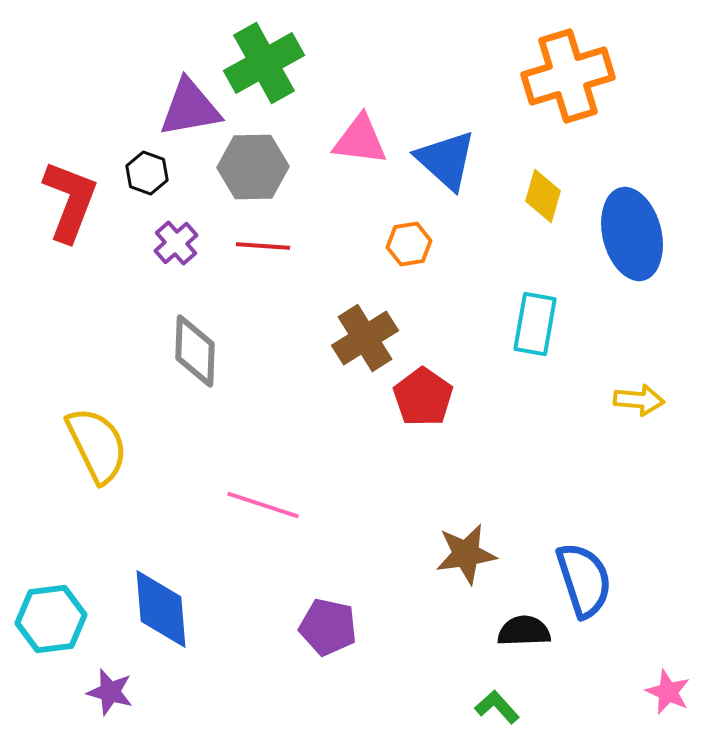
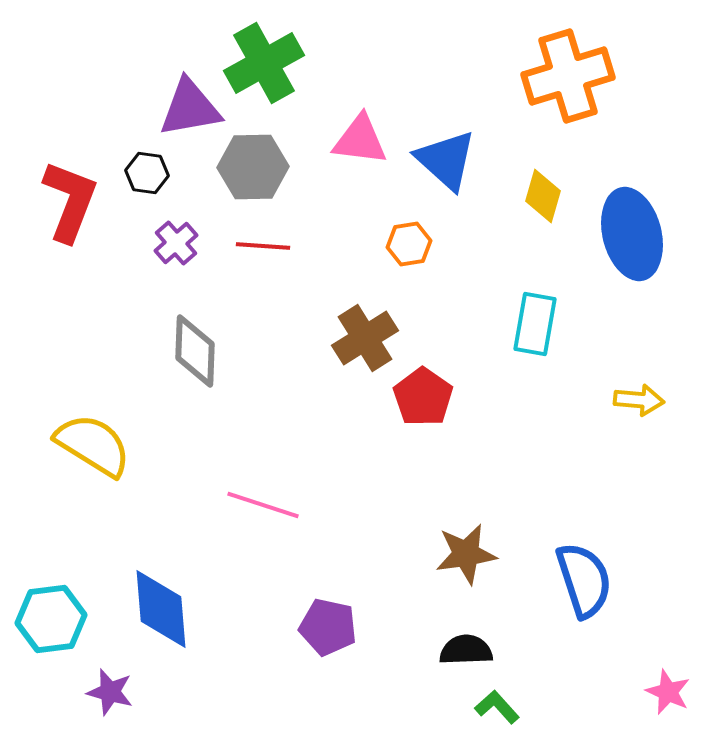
black hexagon: rotated 12 degrees counterclockwise
yellow semicircle: moved 4 px left; rotated 32 degrees counterclockwise
black semicircle: moved 58 px left, 19 px down
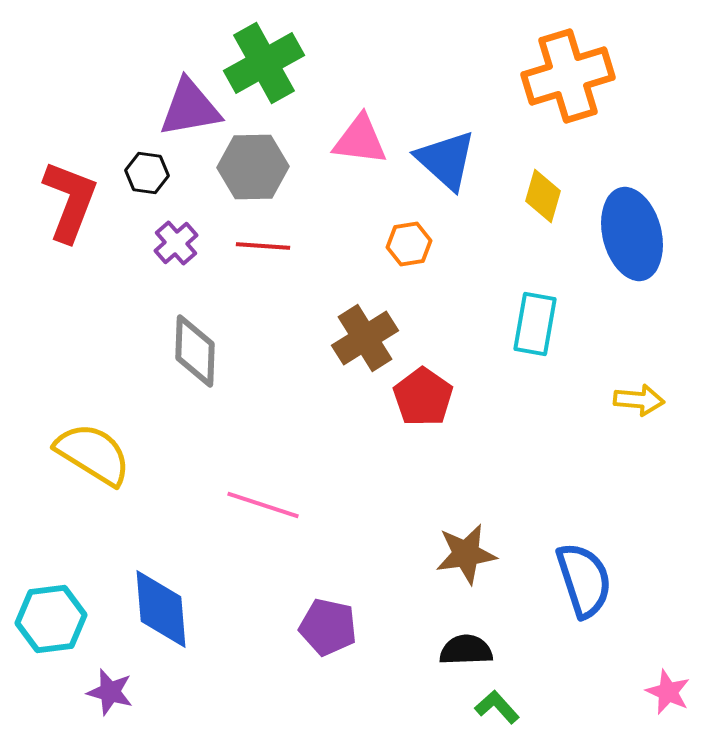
yellow semicircle: moved 9 px down
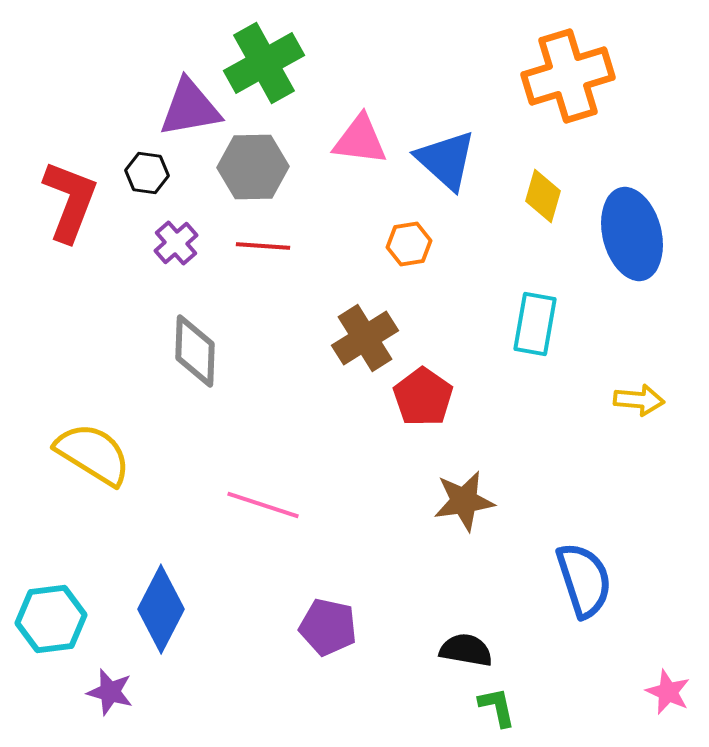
brown star: moved 2 px left, 53 px up
blue diamond: rotated 32 degrees clockwise
black semicircle: rotated 12 degrees clockwise
green L-shape: rotated 30 degrees clockwise
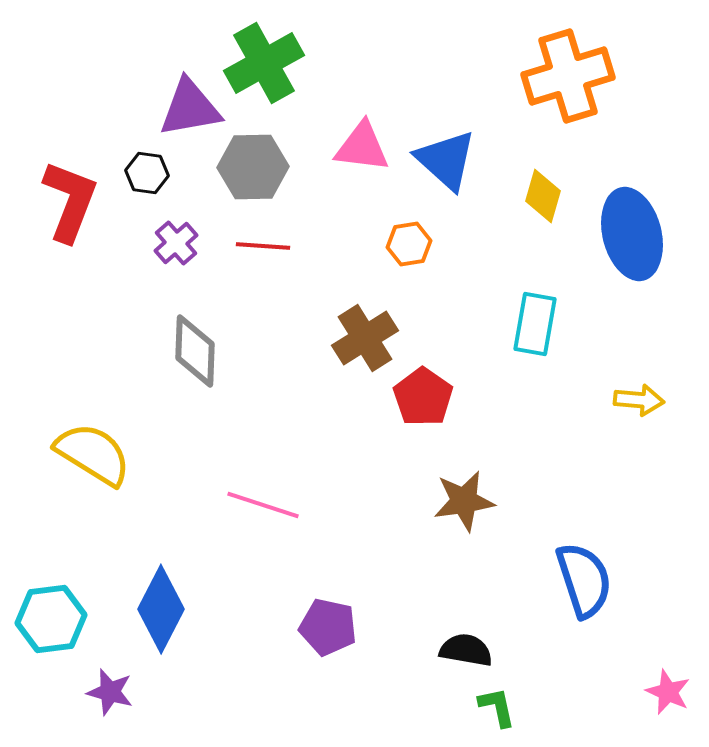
pink triangle: moved 2 px right, 7 px down
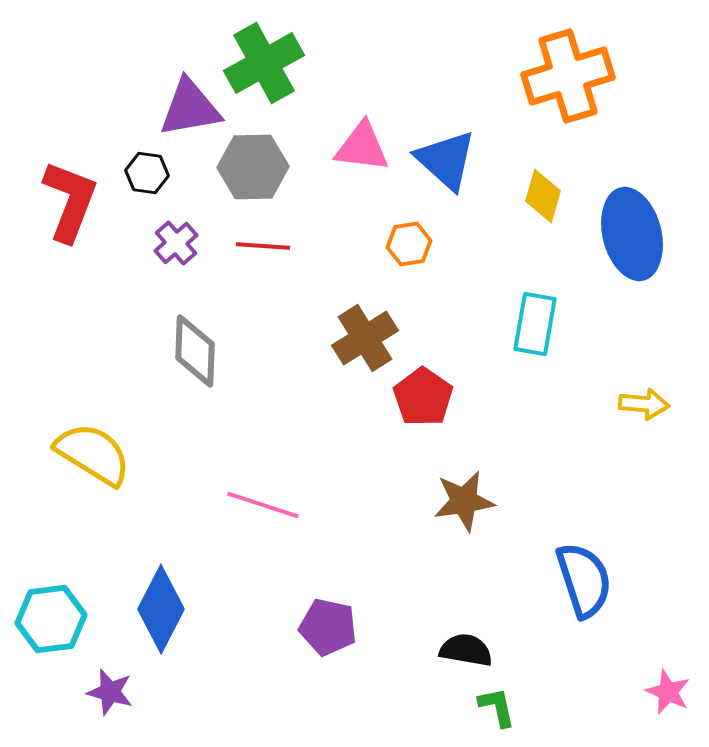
yellow arrow: moved 5 px right, 4 px down
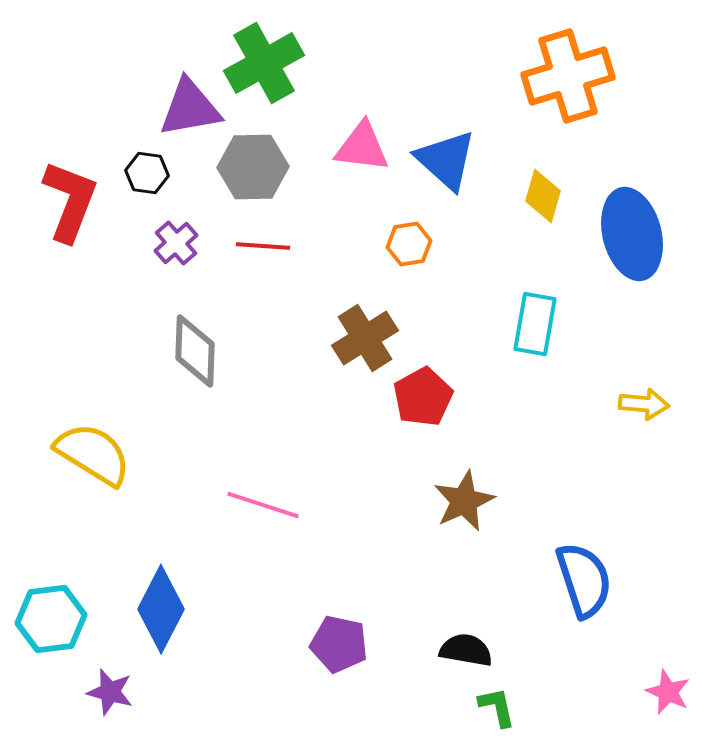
red pentagon: rotated 8 degrees clockwise
brown star: rotated 16 degrees counterclockwise
purple pentagon: moved 11 px right, 17 px down
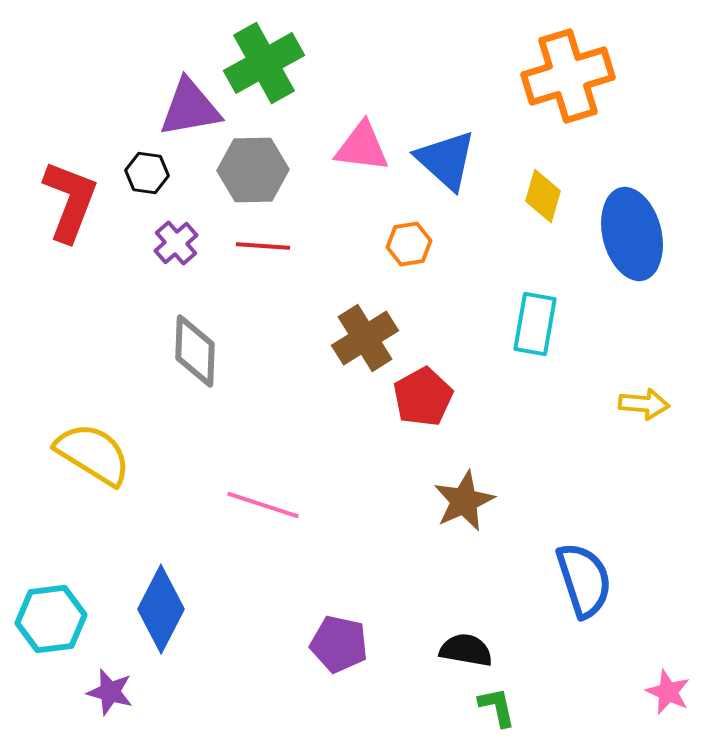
gray hexagon: moved 3 px down
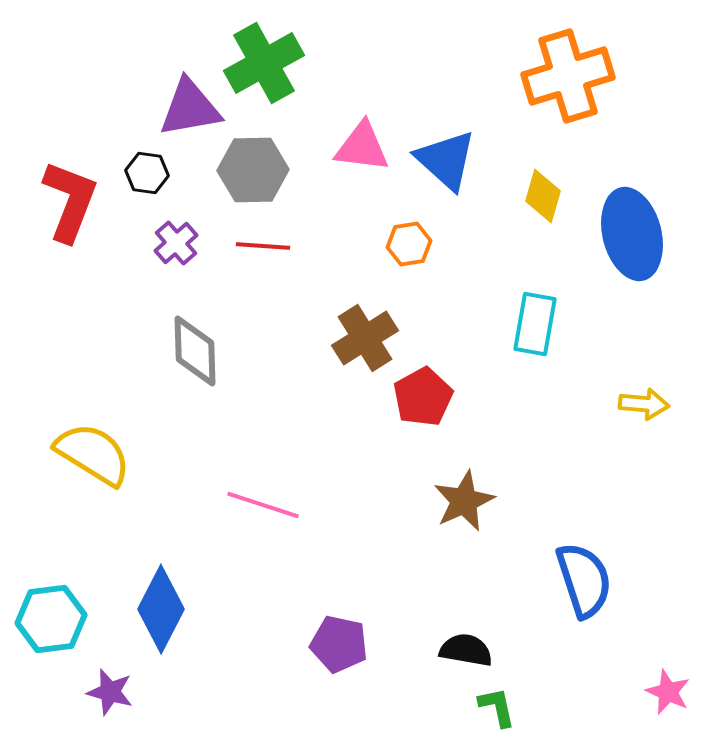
gray diamond: rotated 4 degrees counterclockwise
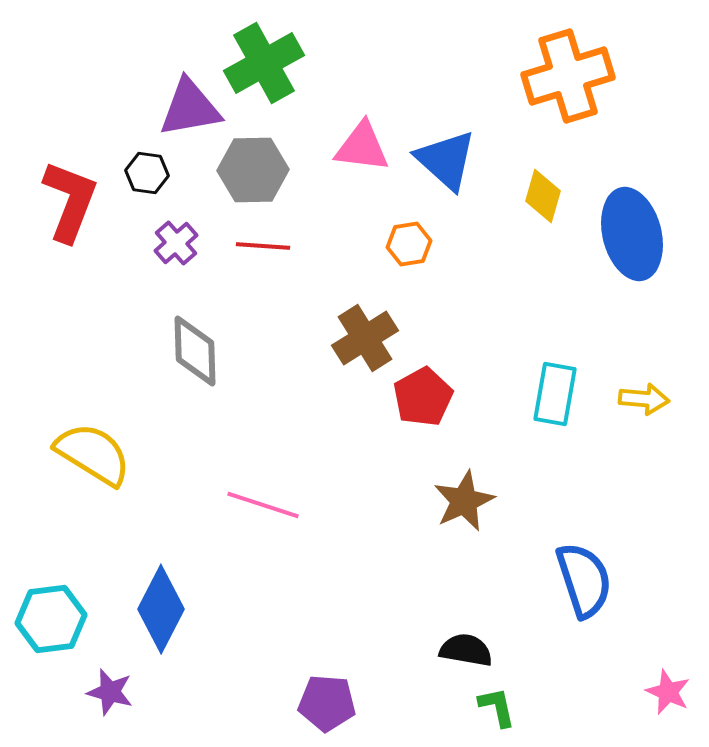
cyan rectangle: moved 20 px right, 70 px down
yellow arrow: moved 5 px up
purple pentagon: moved 12 px left, 59 px down; rotated 8 degrees counterclockwise
